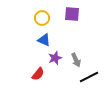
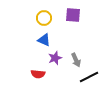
purple square: moved 1 px right, 1 px down
yellow circle: moved 2 px right
red semicircle: rotated 56 degrees clockwise
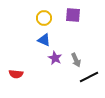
purple star: rotated 24 degrees counterclockwise
red semicircle: moved 22 px left
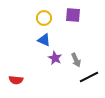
red semicircle: moved 6 px down
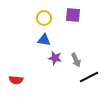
blue triangle: rotated 16 degrees counterclockwise
purple star: rotated 16 degrees counterclockwise
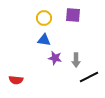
gray arrow: rotated 24 degrees clockwise
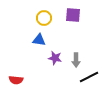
blue triangle: moved 5 px left
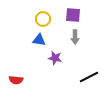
yellow circle: moved 1 px left, 1 px down
gray arrow: moved 1 px left, 23 px up
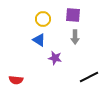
blue triangle: rotated 24 degrees clockwise
